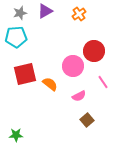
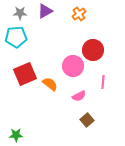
gray star: rotated 16 degrees clockwise
red circle: moved 1 px left, 1 px up
red square: rotated 10 degrees counterclockwise
pink line: rotated 40 degrees clockwise
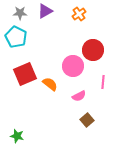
cyan pentagon: rotated 30 degrees clockwise
green star: moved 1 px right, 1 px down; rotated 16 degrees clockwise
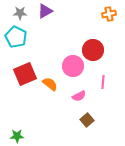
orange cross: moved 30 px right; rotated 24 degrees clockwise
green star: rotated 16 degrees counterclockwise
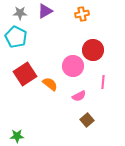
orange cross: moved 27 px left
red square: rotated 10 degrees counterclockwise
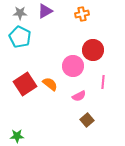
cyan pentagon: moved 4 px right
red square: moved 10 px down
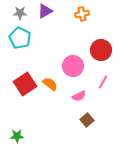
cyan pentagon: moved 1 px down
red circle: moved 8 px right
pink line: rotated 24 degrees clockwise
